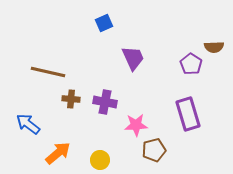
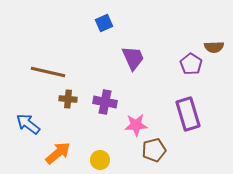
brown cross: moved 3 px left
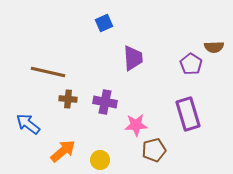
purple trapezoid: rotated 20 degrees clockwise
orange arrow: moved 5 px right, 2 px up
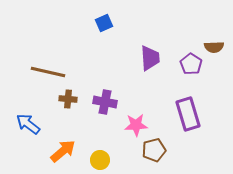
purple trapezoid: moved 17 px right
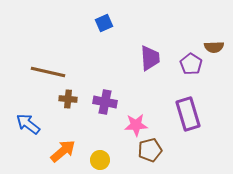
brown pentagon: moved 4 px left
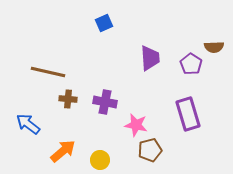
pink star: rotated 15 degrees clockwise
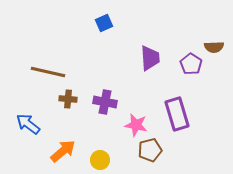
purple rectangle: moved 11 px left
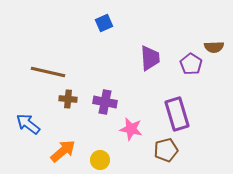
pink star: moved 5 px left, 4 px down
brown pentagon: moved 16 px right
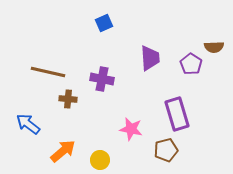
purple cross: moved 3 px left, 23 px up
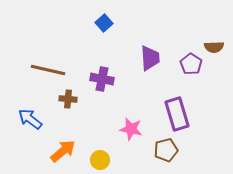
blue square: rotated 18 degrees counterclockwise
brown line: moved 2 px up
blue arrow: moved 2 px right, 5 px up
